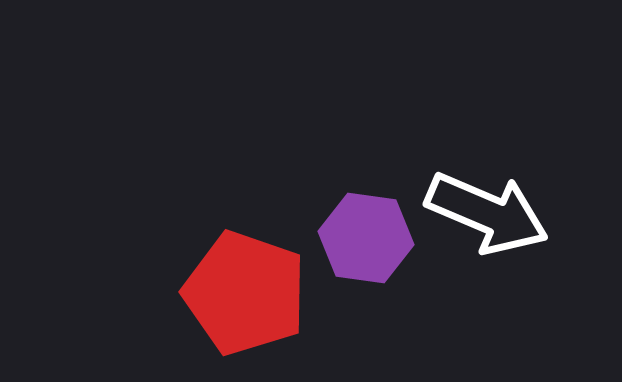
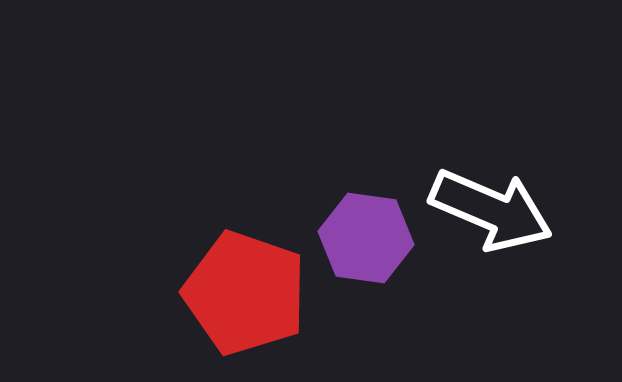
white arrow: moved 4 px right, 3 px up
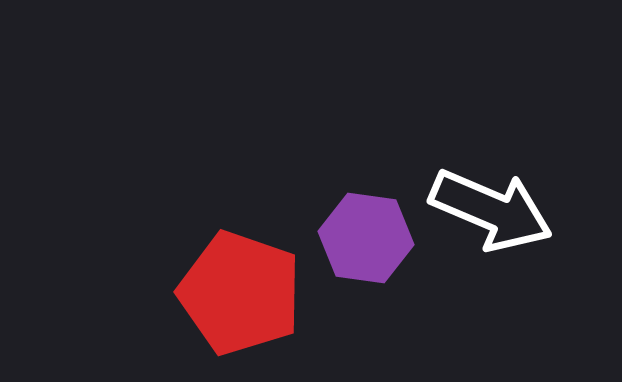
red pentagon: moved 5 px left
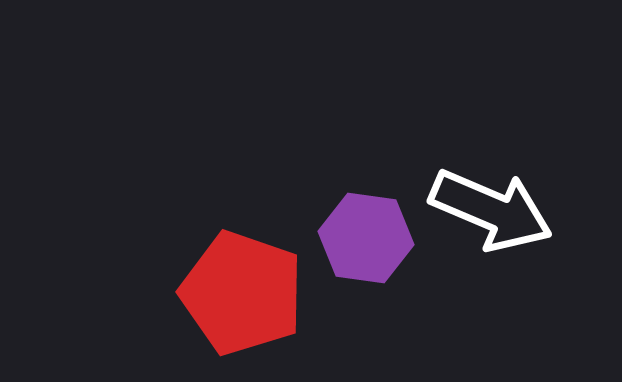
red pentagon: moved 2 px right
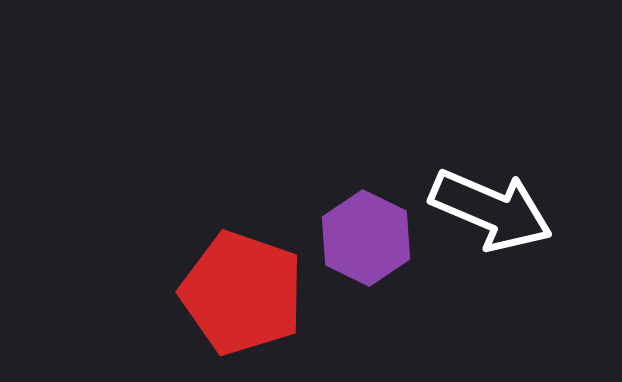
purple hexagon: rotated 18 degrees clockwise
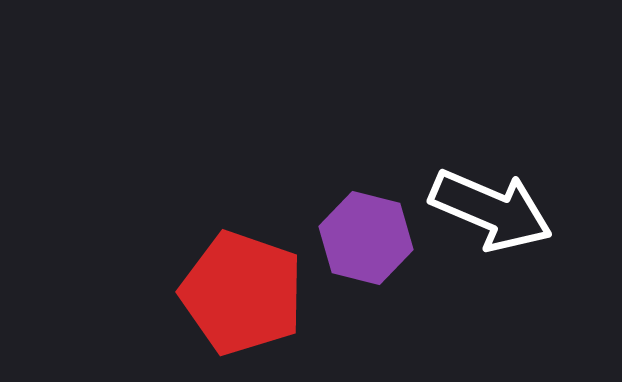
purple hexagon: rotated 12 degrees counterclockwise
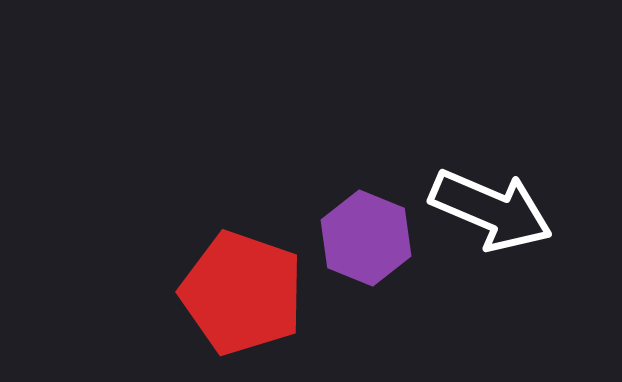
purple hexagon: rotated 8 degrees clockwise
